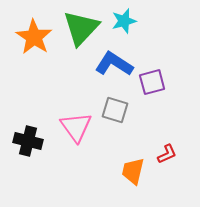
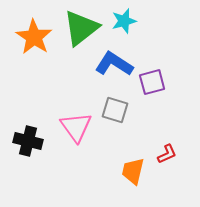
green triangle: rotated 9 degrees clockwise
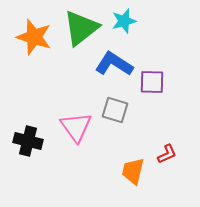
orange star: rotated 15 degrees counterclockwise
purple square: rotated 16 degrees clockwise
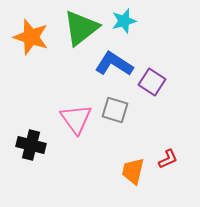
orange star: moved 3 px left
purple square: rotated 32 degrees clockwise
pink triangle: moved 8 px up
black cross: moved 3 px right, 4 px down
red L-shape: moved 1 px right, 5 px down
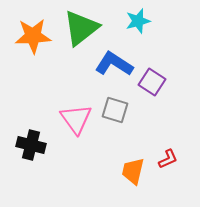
cyan star: moved 14 px right
orange star: moved 2 px right, 1 px up; rotated 21 degrees counterclockwise
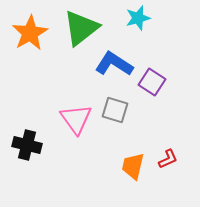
cyan star: moved 3 px up
orange star: moved 3 px left, 3 px up; rotated 27 degrees counterclockwise
black cross: moved 4 px left
orange trapezoid: moved 5 px up
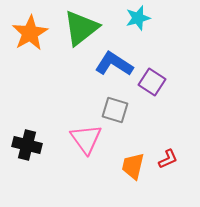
pink triangle: moved 10 px right, 20 px down
